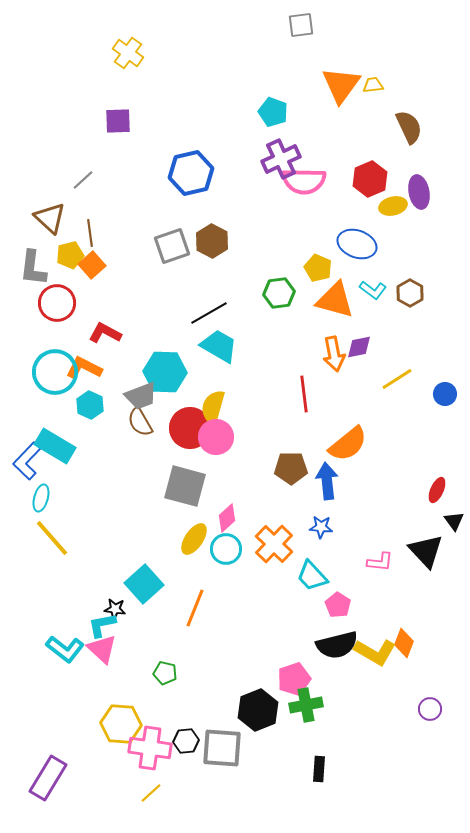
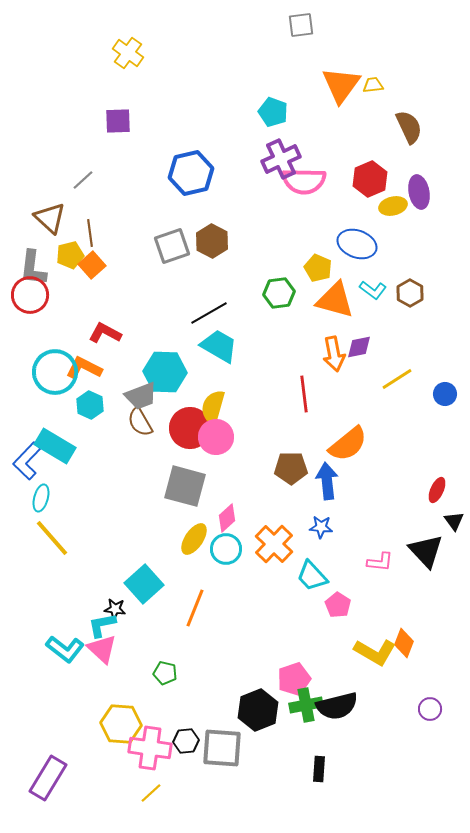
red circle at (57, 303): moved 27 px left, 8 px up
black semicircle at (337, 645): moved 61 px down
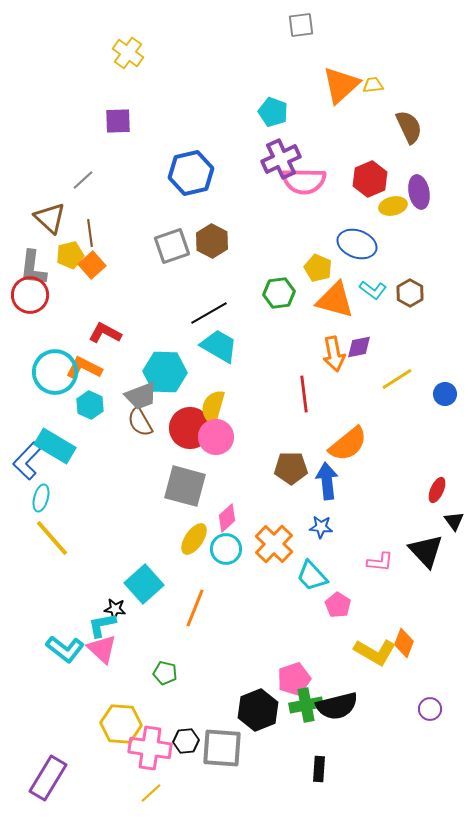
orange triangle at (341, 85): rotated 12 degrees clockwise
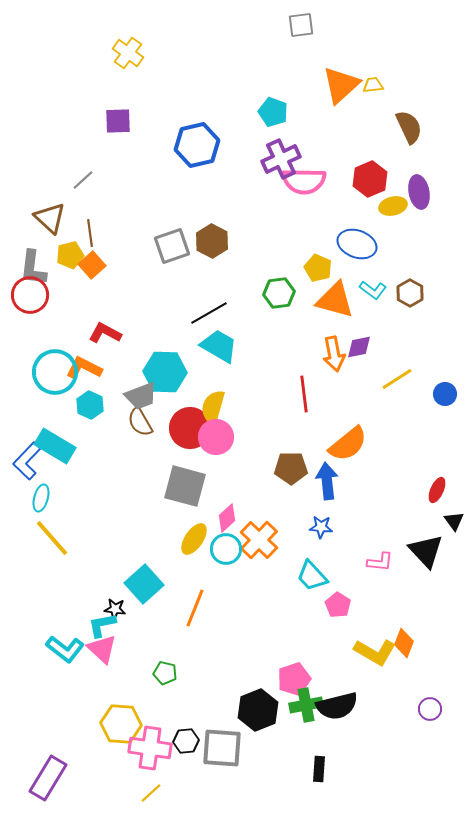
blue hexagon at (191, 173): moved 6 px right, 28 px up
orange cross at (274, 544): moved 15 px left, 4 px up
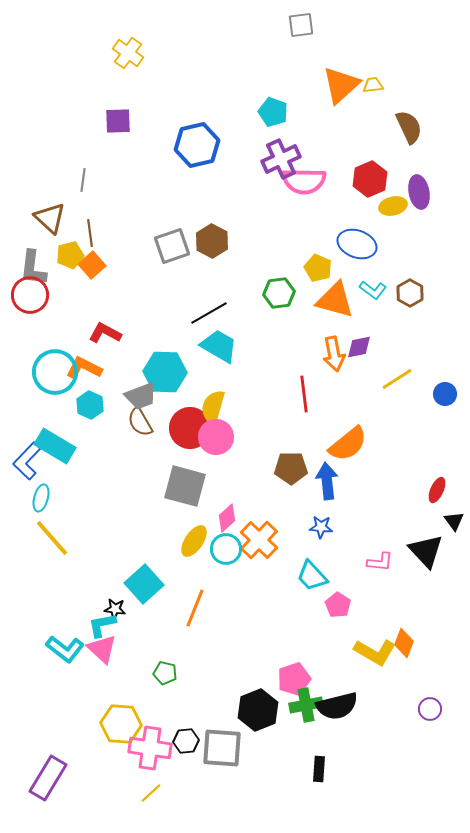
gray line at (83, 180): rotated 40 degrees counterclockwise
yellow ellipse at (194, 539): moved 2 px down
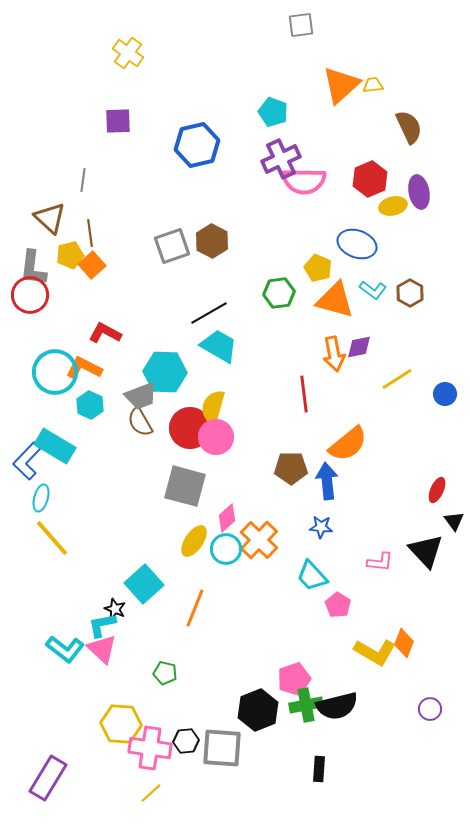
black star at (115, 609): rotated 15 degrees clockwise
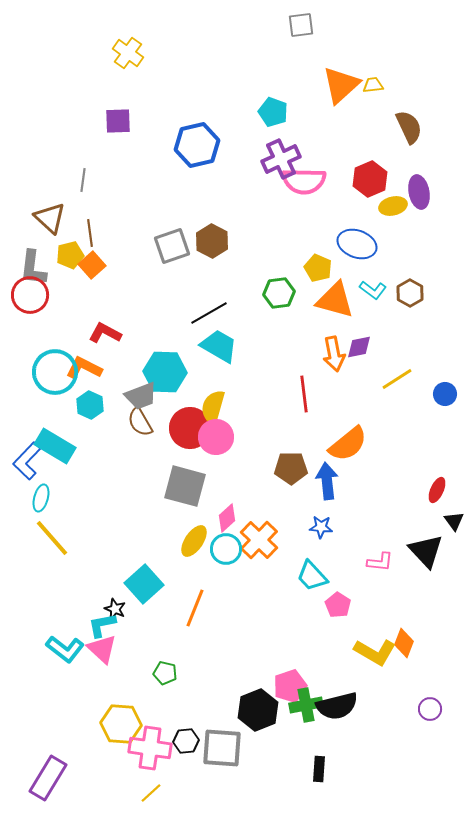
pink pentagon at (294, 679): moved 4 px left, 7 px down
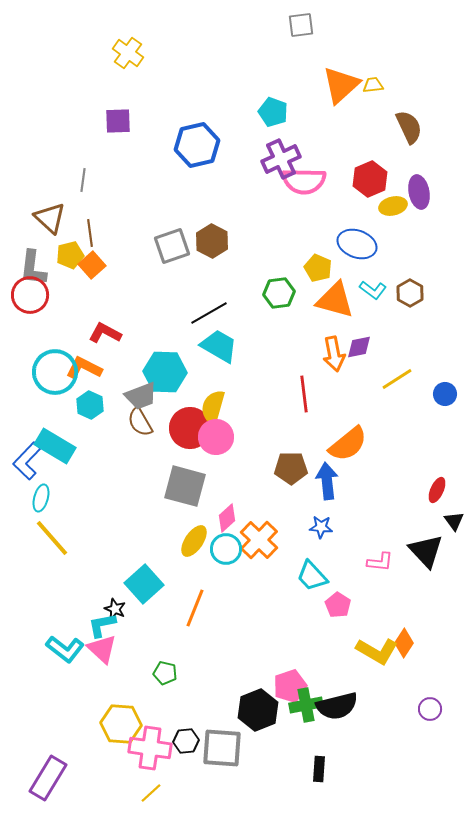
orange diamond at (404, 643): rotated 12 degrees clockwise
yellow L-shape at (375, 652): moved 2 px right, 1 px up
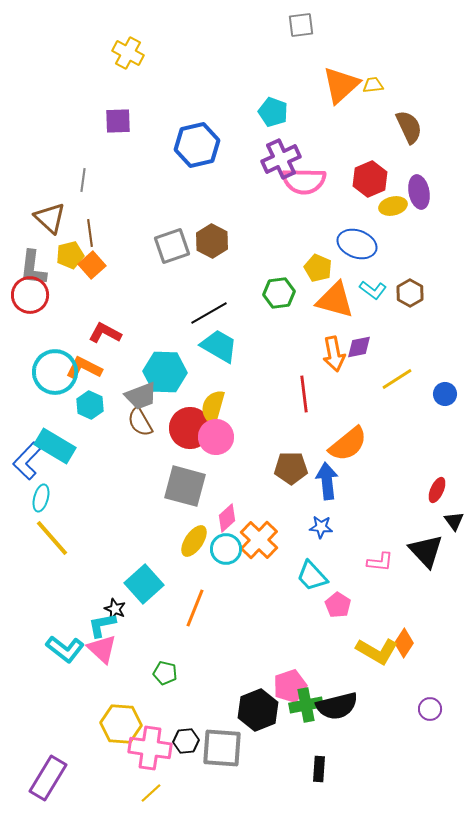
yellow cross at (128, 53): rotated 8 degrees counterclockwise
